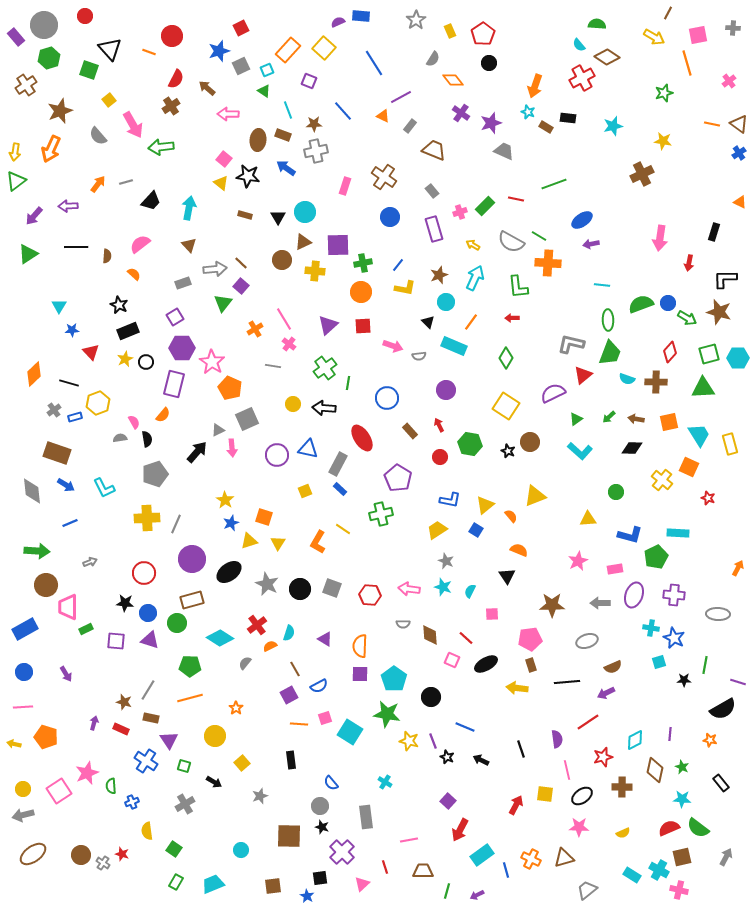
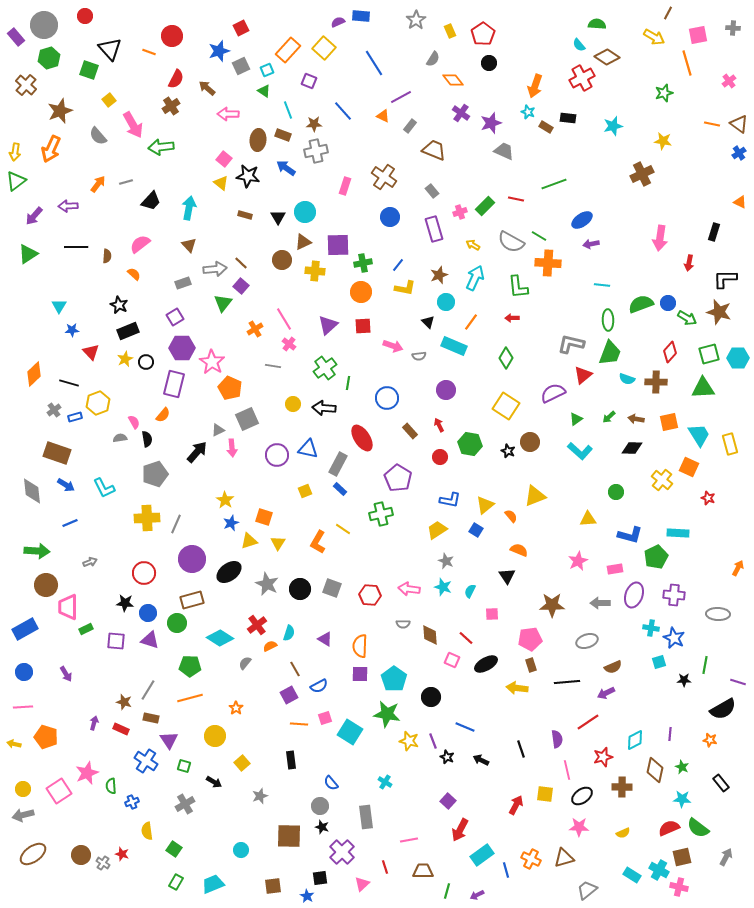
brown cross at (26, 85): rotated 15 degrees counterclockwise
pink cross at (679, 890): moved 3 px up
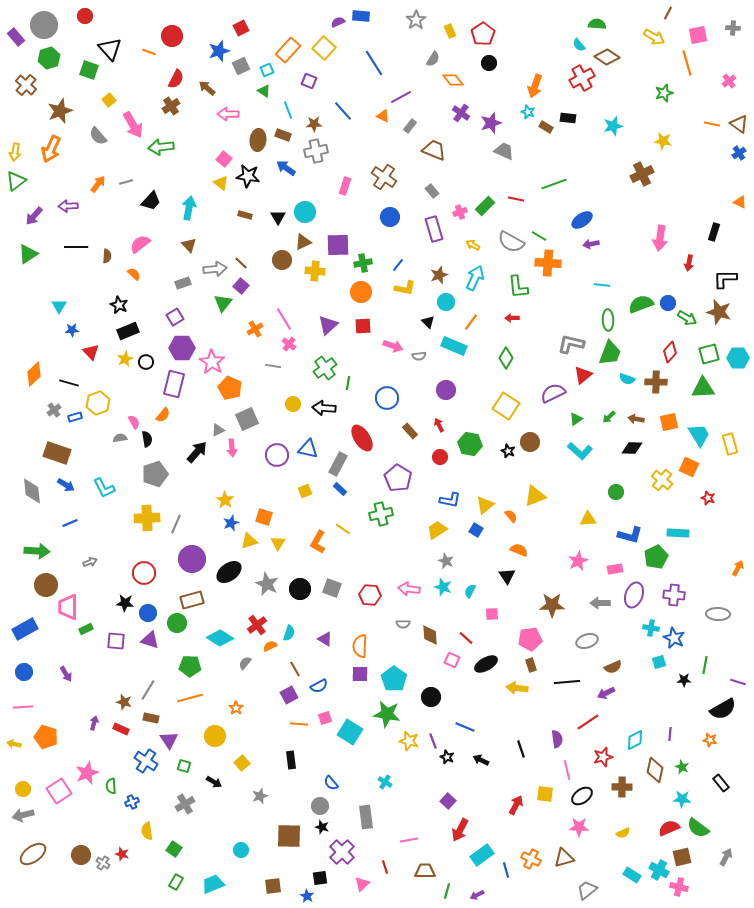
brown trapezoid at (423, 871): moved 2 px right
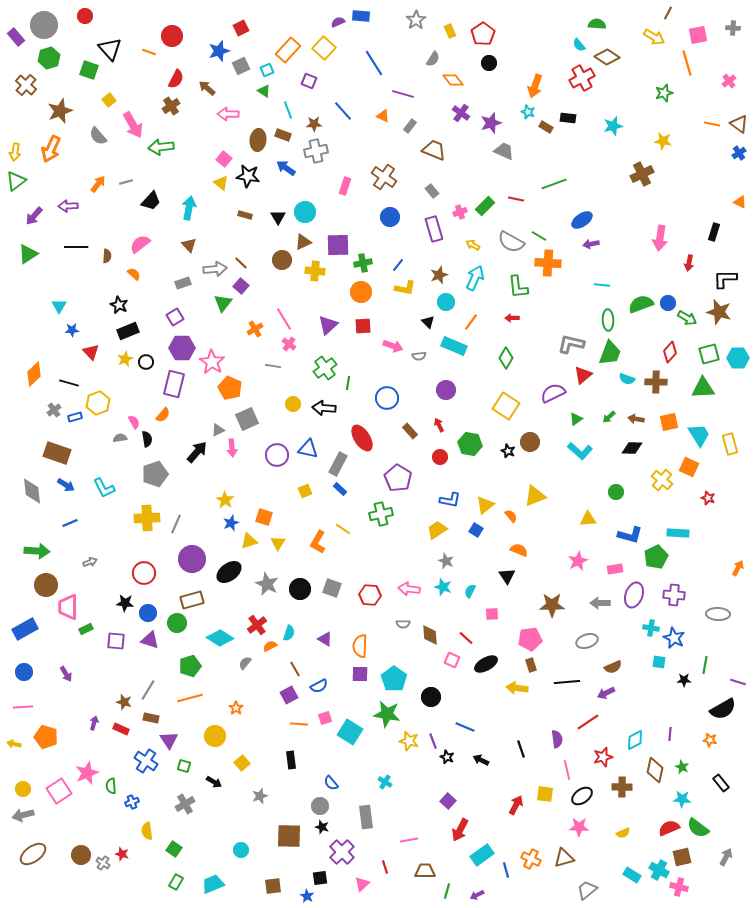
purple line at (401, 97): moved 2 px right, 3 px up; rotated 45 degrees clockwise
cyan square at (659, 662): rotated 24 degrees clockwise
green pentagon at (190, 666): rotated 20 degrees counterclockwise
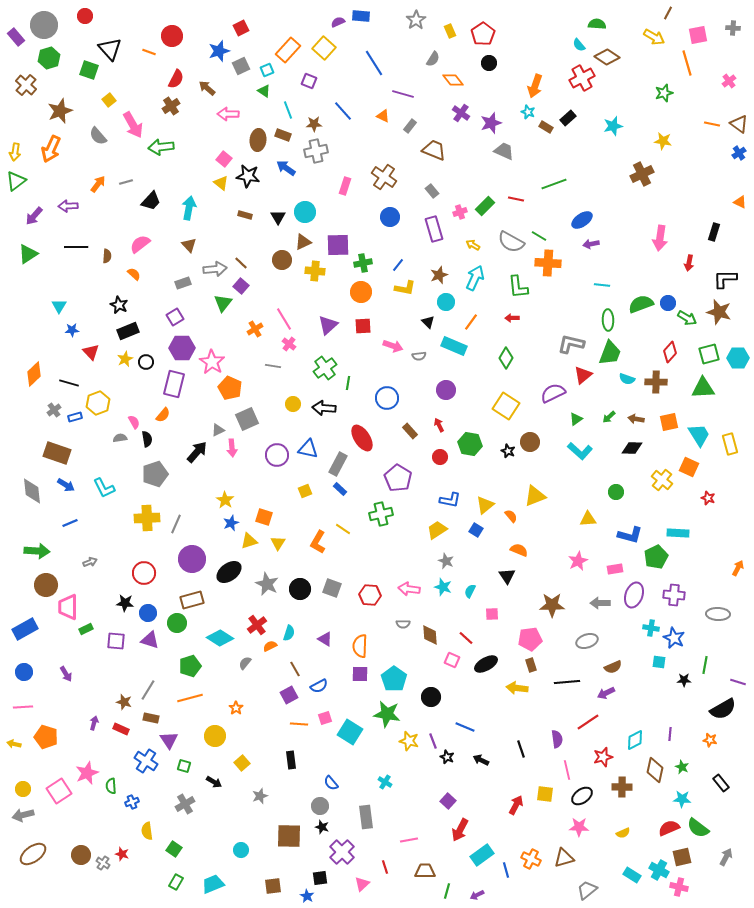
black rectangle at (568, 118): rotated 49 degrees counterclockwise
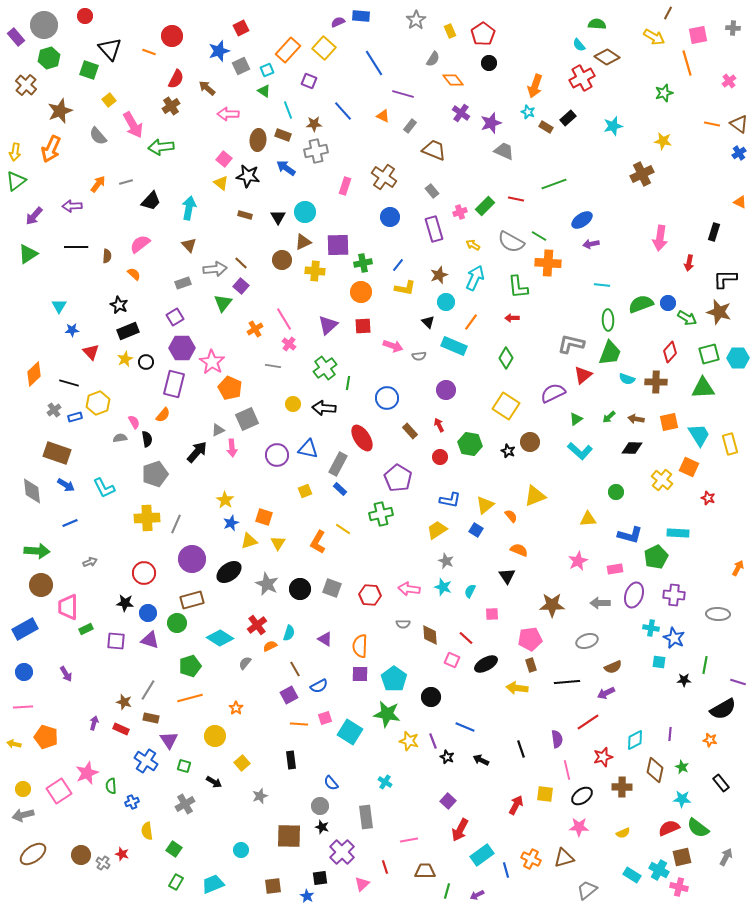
purple arrow at (68, 206): moved 4 px right
brown circle at (46, 585): moved 5 px left
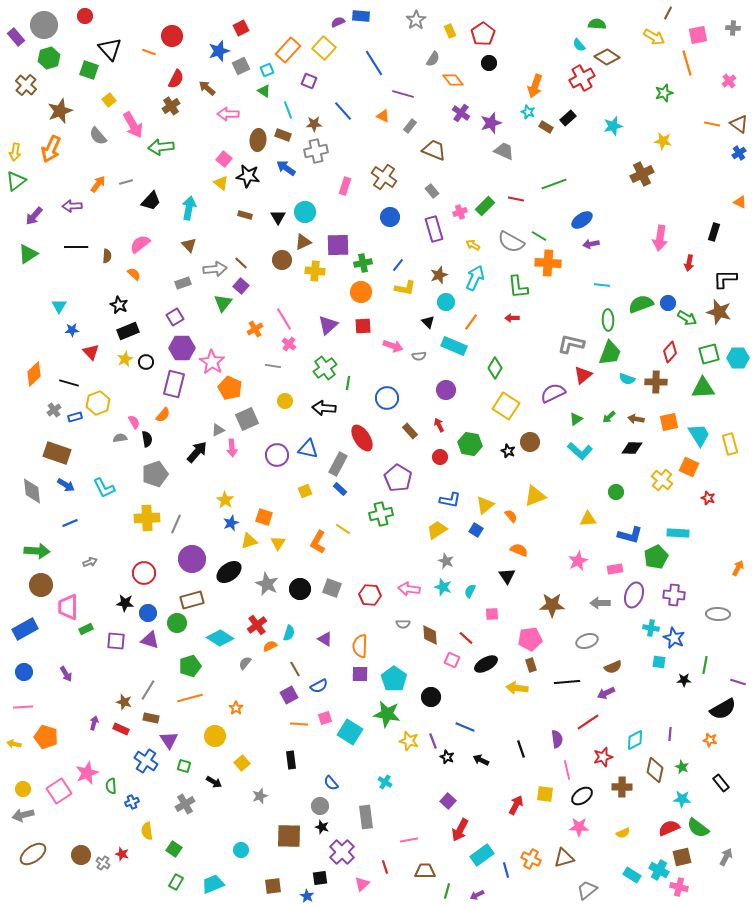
green diamond at (506, 358): moved 11 px left, 10 px down
yellow circle at (293, 404): moved 8 px left, 3 px up
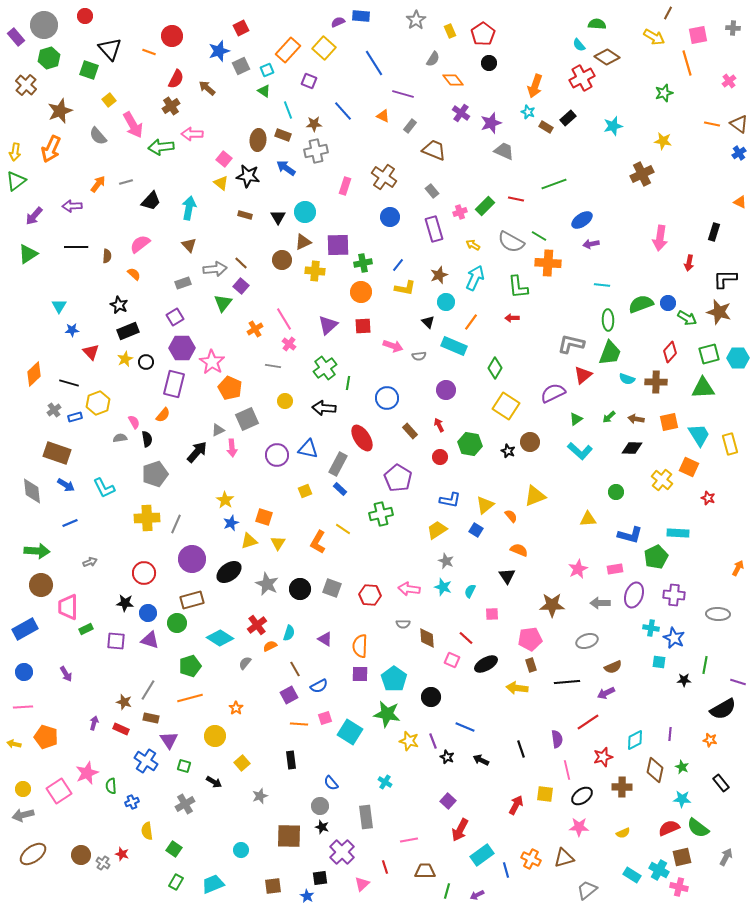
pink arrow at (228, 114): moved 36 px left, 20 px down
pink star at (578, 561): moved 8 px down
brown diamond at (430, 635): moved 3 px left, 3 px down
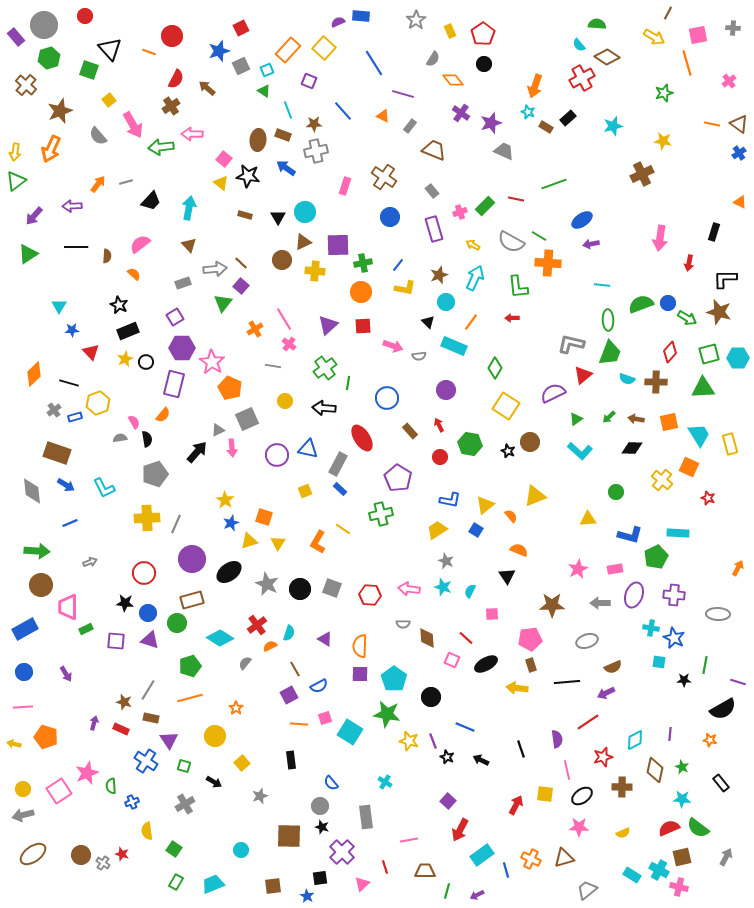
black circle at (489, 63): moved 5 px left, 1 px down
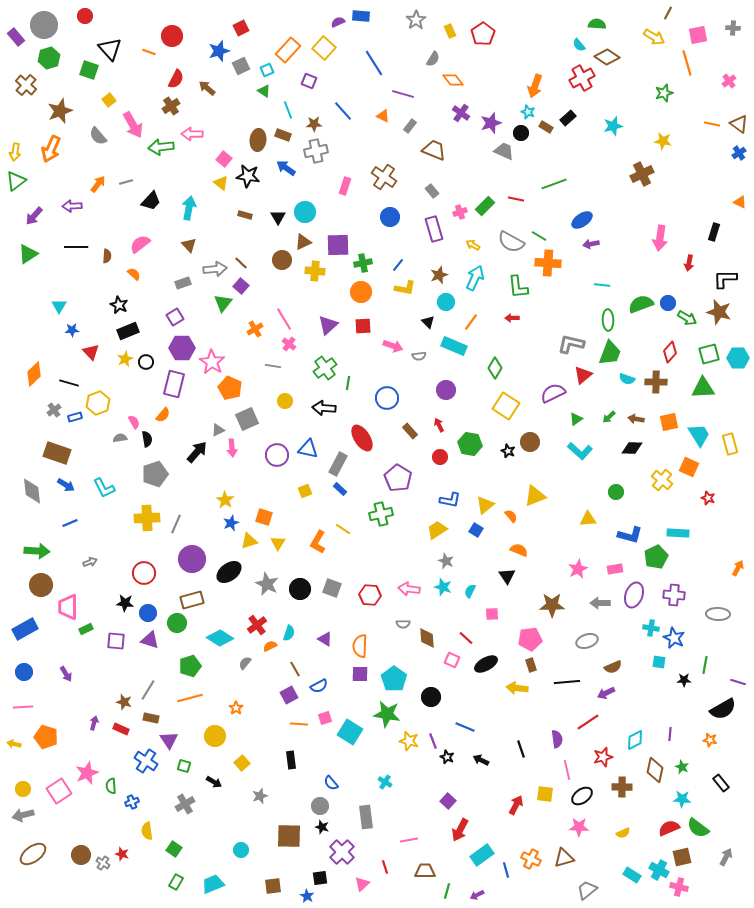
black circle at (484, 64): moved 37 px right, 69 px down
